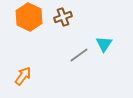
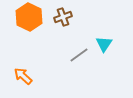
orange arrow: rotated 84 degrees counterclockwise
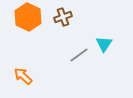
orange hexagon: moved 1 px left
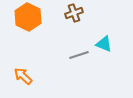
brown cross: moved 11 px right, 4 px up
cyan triangle: rotated 42 degrees counterclockwise
gray line: rotated 18 degrees clockwise
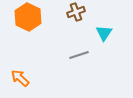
brown cross: moved 2 px right, 1 px up
cyan triangle: moved 11 px up; rotated 42 degrees clockwise
orange arrow: moved 3 px left, 2 px down
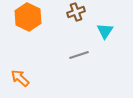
cyan triangle: moved 1 px right, 2 px up
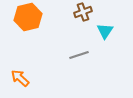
brown cross: moved 7 px right
orange hexagon: rotated 20 degrees clockwise
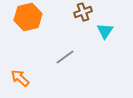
gray line: moved 14 px left, 2 px down; rotated 18 degrees counterclockwise
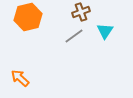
brown cross: moved 2 px left
gray line: moved 9 px right, 21 px up
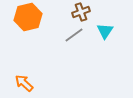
gray line: moved 1 px up
orange arrow: moved 4 px right, 5 px down
